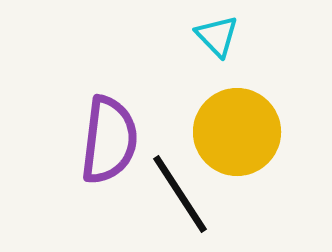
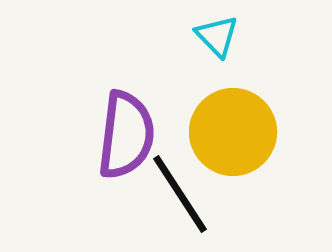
yellow circle: moved 4 px left
purple semicircle: moved 17 px right, 5 px up
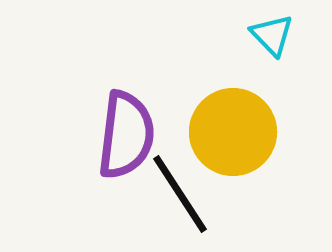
cyan triangle: moved 55 px right, 1 px up
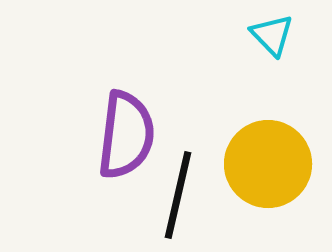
yellow circle: moved 35 px right, 32 px down
black line: moved 2 px left, 1 px down; rotated 46 degrees clockwise
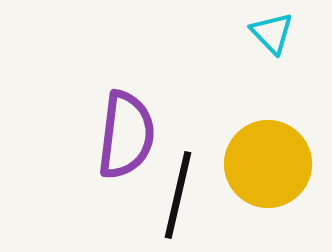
cyan triangle: moved 2 px up
